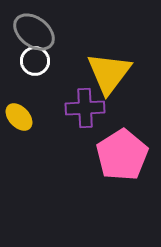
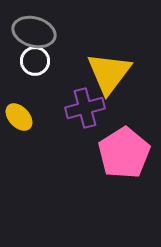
gray ellipse: rotated 21 degrees counterclockwise
purple cross: rotated 12 degrees counterclockwise
pink pentagon: moved 2 px right, 2 px up
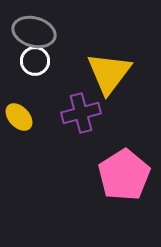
purple cross: moved 4 px left, 5 px down
pink pentagon: moved 22 px down
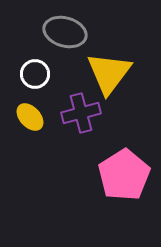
gray ellipse: moved 31 px right
white circle: moved 13 px down
yellow ellipse: moved 11 px right
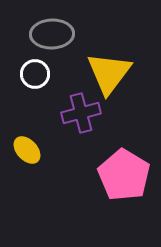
gray ellipse: moved 13 px left, 2 px down; rotated 18 degrees counterclockwise
yellow ellipse: moved 3 px left, 33 px down
pink pentagon: rotated 9 degrees counterclockwise
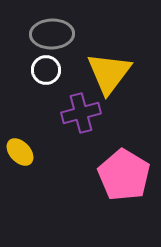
white circle: moved 11 px right, 4 px up
yellow ellipse: moved 7 px left, 2 px down
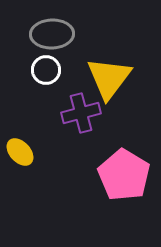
yellow triangle: moved 5 px down
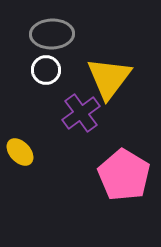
purple cross: rotated 21 degrees counterclockwise
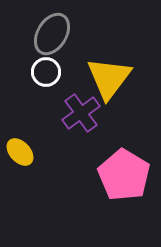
gray ellipse: rotated 57 degrees counterclockwise
white circle: moved 2 px down
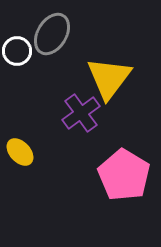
white circle: moved 29 px left, 21 px up
